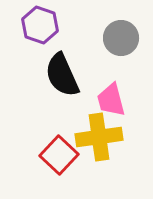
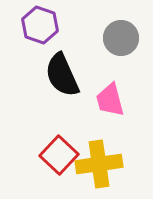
pink trapezoid: moved 1 px left
yellow cross: moved 27 px down
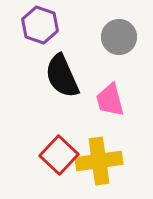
gray circle: moved 2 px left, 1 px up
black semicircle: moved 1 px down
yellow cross: moved 3 px up
